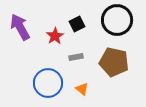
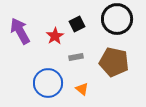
black circle: moved 1 px up
purple arrow: moved 4 px down
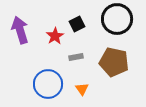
purple arrow: moved 1 px up; rotated 12 degrees clockwise
blue circle: moved 1 px down
orange triangle: rotated 16 degrees clockwise
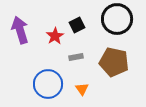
black square: moved 1 px down
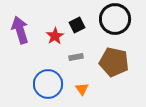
black circle: moved 2 px left
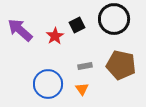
black circle: moved 1 px left
purple arrow: rotated 32 degrees counterclockwise
gray rectangle: moved 9 px right, 9 px down
brown pentagon: moved 7 px right, 3 px down
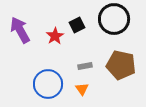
purple arrow: rotated 20 degrees clockwise
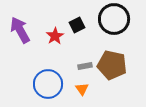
brown pentagon: moved 9 px left
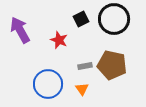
black square: moved 4 px right, 6 px up
red star: moved 4 px right, 4 px down; rotated 18 degrees counterclockwise
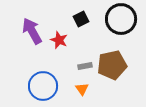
black circle: moved 7 px right
purple arrow: moved 12 px right, 1 px down
brown pentagon: rotated 24 degrees counterclockwise
blue circle: moved 5 px left, 2 px down
